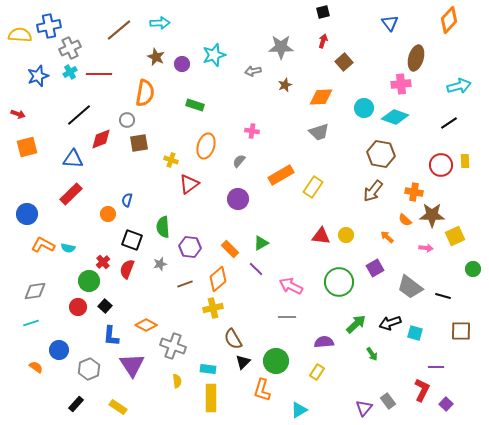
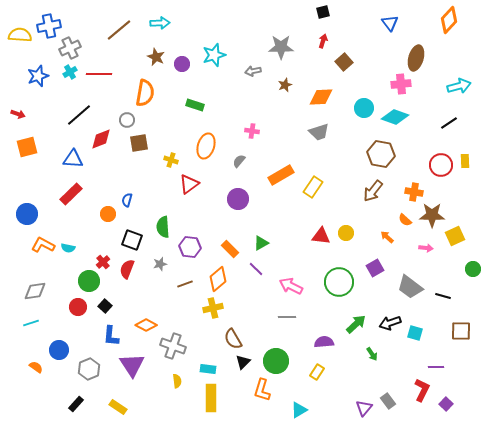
yellow circle at (346, 235): moved 2 px up
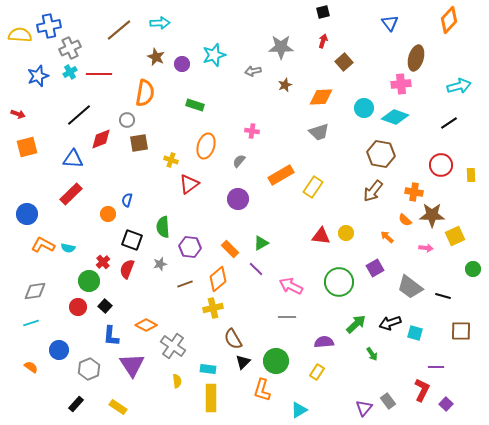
yellow rectangle at (465, 161): moved 6 px right, 14 px down
gray cross at (173, 346): rotated 15 degrees clockwise
orange semicircle at (36, 367): moved 5 px left
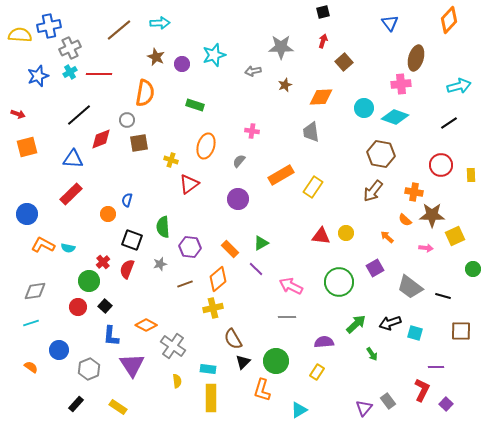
gray trapezoid at (319, 132): moved 8 px left; rotated 100 degrees clockwise
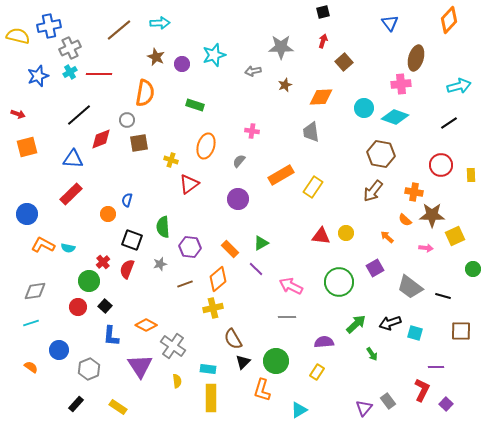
yellow semicircle at (20, 35): moved 2 px left, 1 px down; rotated 10 degrees clockwise
purple triangle at (132, 365): moved 8 px right, 1 px down
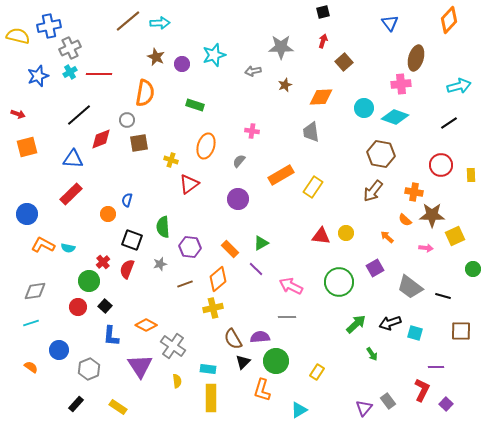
brown line at (119, 30): moved 9 px right, 9 px up
purple semicircle at (324, 342): moved 64 px left, 5 px up
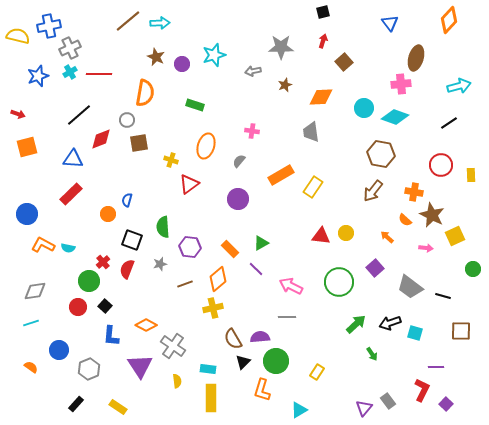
brown star at (432, 215): rotated 25 degrees clockwise
purple square at (375, 268): rotated 12 degrees counterclockwise
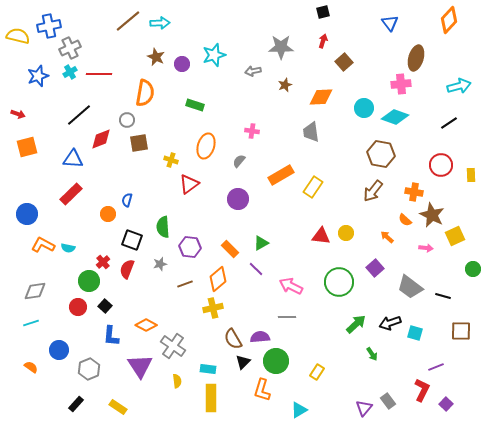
purple line at (436, 367): rotated 21 degrees counterclockwise
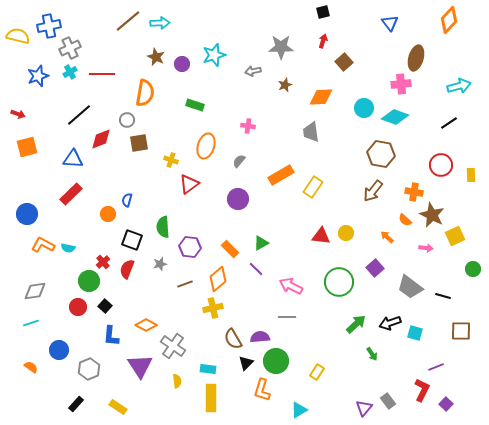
red line at (99, 74): moved 3 px right
pink cross at (252, 131): moved 4 px left, 5 px up
black triangle at (243, 362): moved 3 px right, 1 px down
